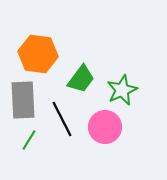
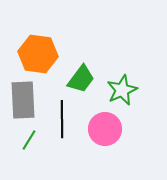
black line: rotated 27 degrees clockwise
pink circle: moved 2 px down
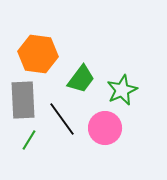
black line: rotated 36 degrees counterclockwise
pink circle: moved 1 px up
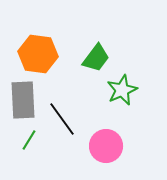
green trapezoid: moved 15 px right, 21 px up
pink circle: moved 1 px right, 18 px down
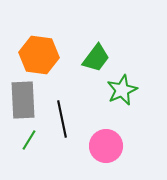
orange hexagon: moved 1 px right, 1 px down
black line: rotated 24 degrees clockwise
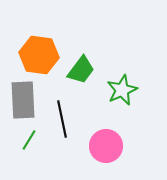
green trapezoid: moved 15 px left, 12 px down
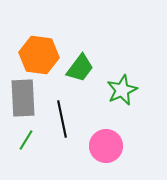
green trapezoid: moved 1 px left, 2 px up
gray rectangle: moved 2 px up
green line: moved 3 px left
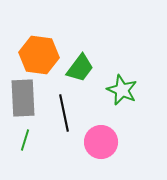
green star: rotated 24 degrees counterclockwise
black line: moved 2 px right, 6 px up
green line: moved 1 px left; rotated 15 degrees counterclockwise
pink circle: moved 5 px left, 4 px up
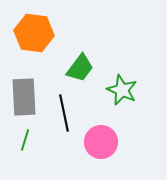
orange hexagon: moved 5 px left, 22 px up
gray rectangle: moved 1 px right, 1 px up
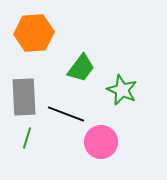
orange hexagon: rotated 12 degrees counterclockwise
green trapezoid: moved 1 px right
black line: moved 2 px right, 1 px down; rotated 57 degrees counterclockwise
green line: moved 2 px right, 2 px up
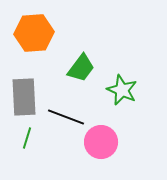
black line: moved 3 px down
